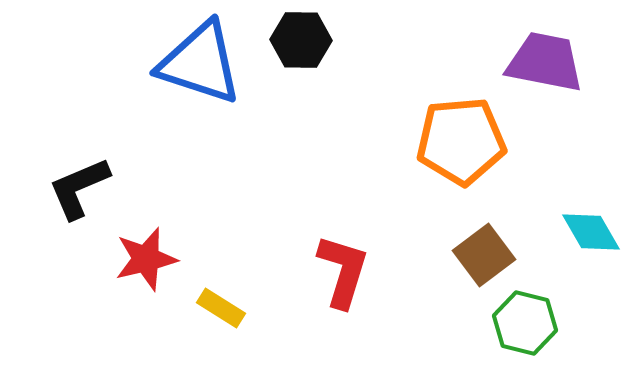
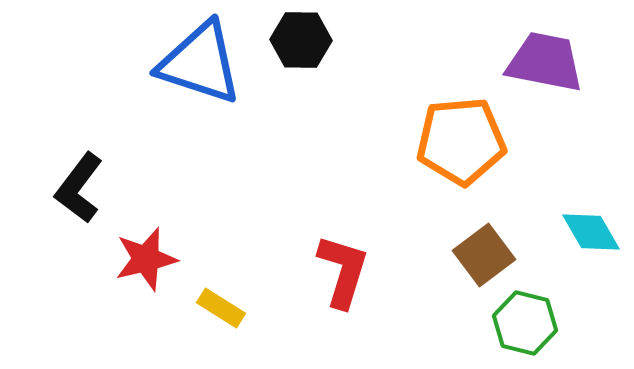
black L-shape: rotated 30 degrees counterclockwise
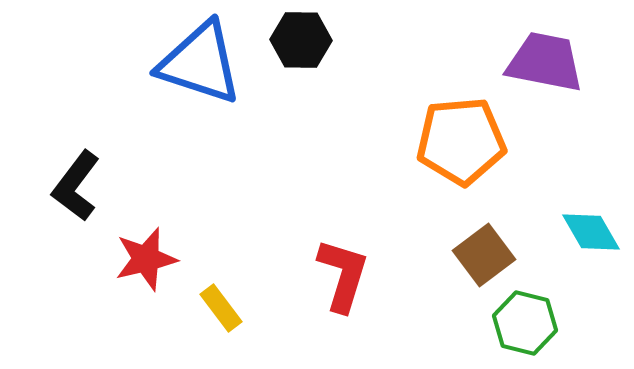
black L-shape: moved 3 px left, 2 px up
red L-shape: moved 4 px down
yellow rectangle: rotated 21 degrees clockwise
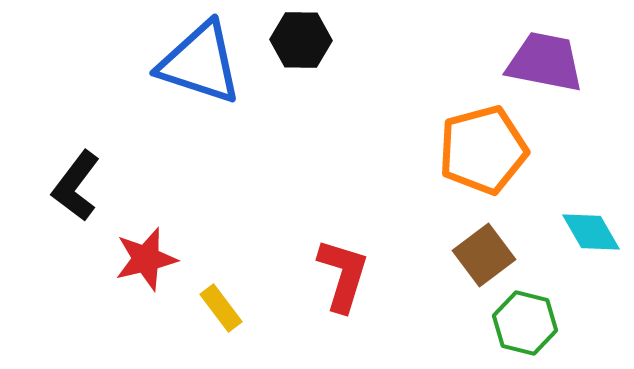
orange pentagon: moved 22 px right, 9 px down; rotated 10 degrees counterclockwise
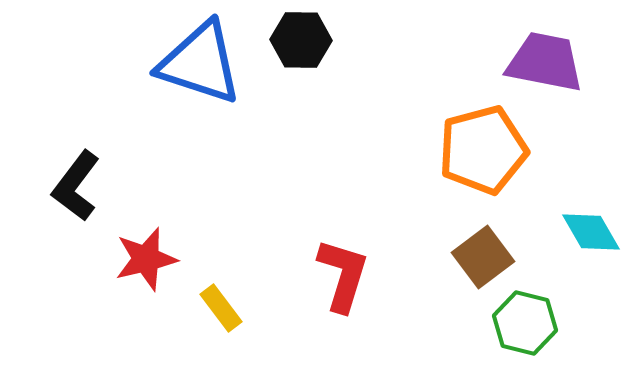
brown square: moved 1 px left, 2 px down
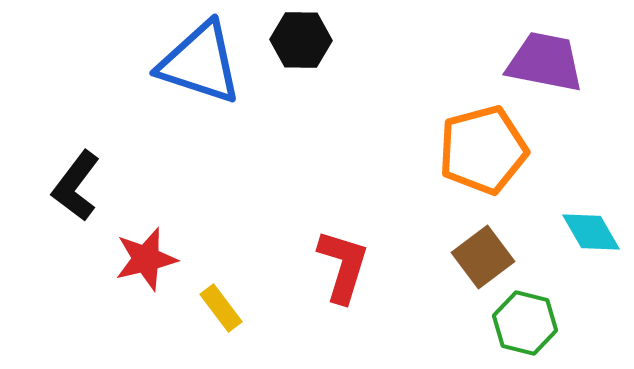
red L-shape: moved 9 px up
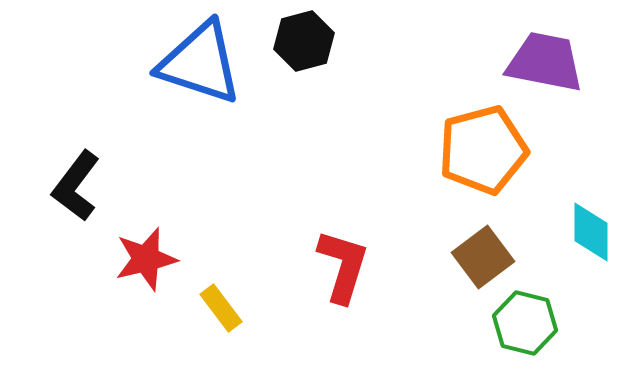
black hexagon: moved 3 px right, 1 px down; rotated 16 degrees counterclockwise
cyan diamond: rotated 30 degrees clockwise
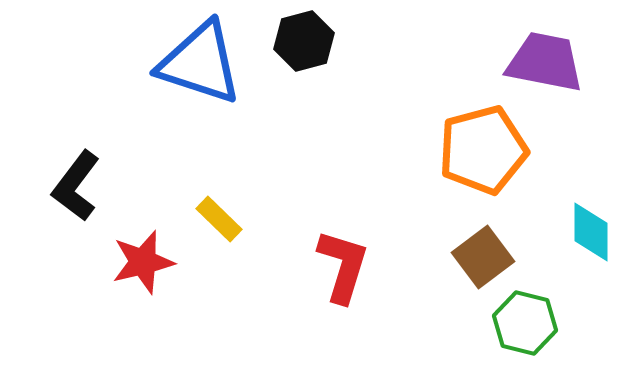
red star: moved 3 px left, 3 px down
yellow rectangle: moved 2 px left, 89 px up; rotated 9 degrees counterclockwise
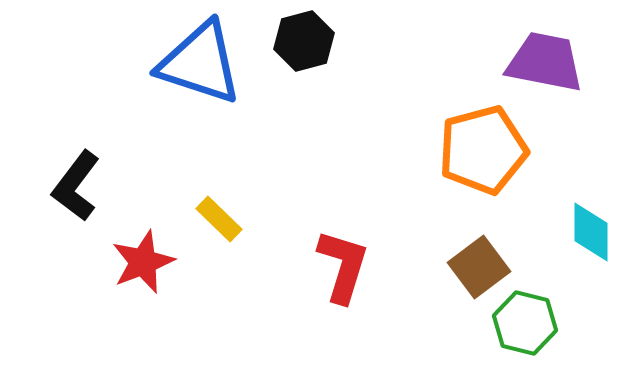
brown square: moved 4 px left, 10 px down
red star: rotated 8 degrees counterclockwise
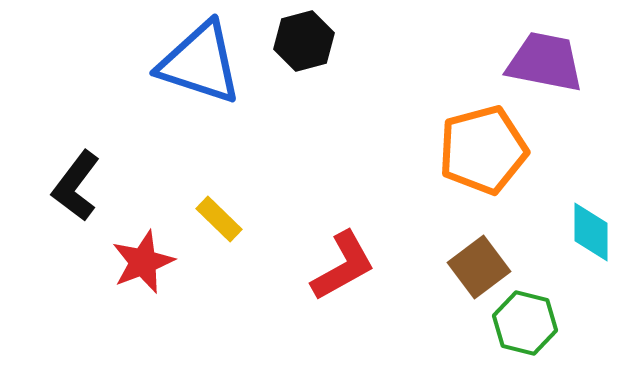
red L-shape: rotated 44 degrees clockwise
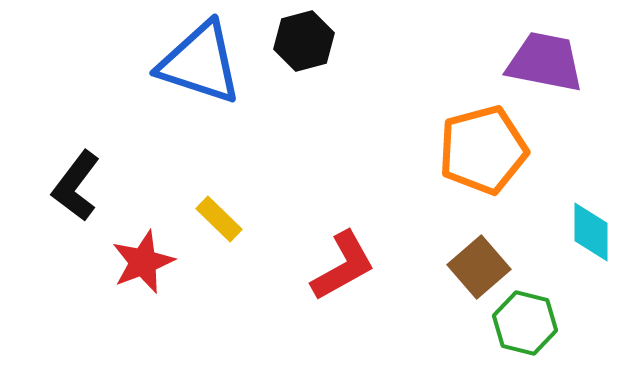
brown square: rotated 4 degrees counterclockwise
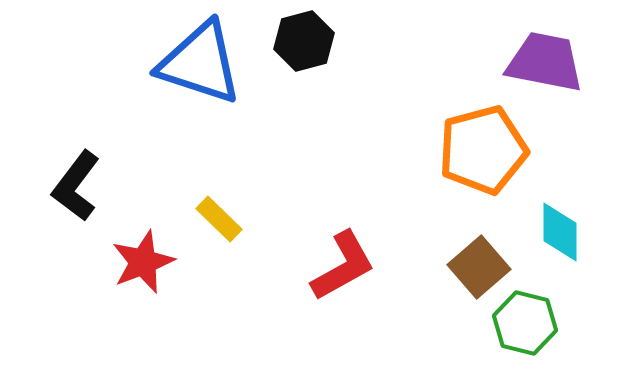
cyan diamond: moved 31 px left
